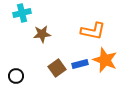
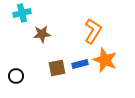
orange L-shape: rotated 70 degrees counterclockwise
brown square: rotated 24 degrees clockwise
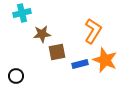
brown square: moved 16 px up
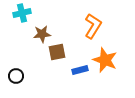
orange L-shape: moved 5 px up
blue rectangle: moved 6 px down
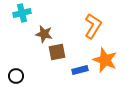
brown star: moved 2 px right; rotated 18 degrees clockwise
